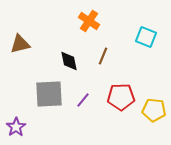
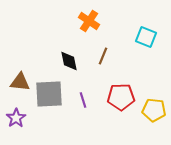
brown triangle: moved 38 px down; rotated 20 degrees clockwise
purple line: rotated 56 degrees counterclockwise
purple star: moved 9 px up
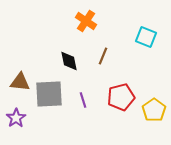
orange cross: moved 3 px left
red pentagon: rotated 12 degrees counterclockwise
yellow pentagon: rotated 30 degrees clockwise
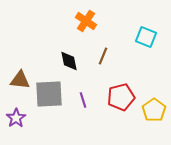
brown triangle: moved 2 px up
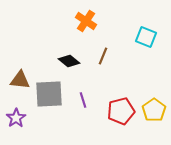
black diamond: rotated 40 degrees counterclockwise
red pentagon: moved 14 px down
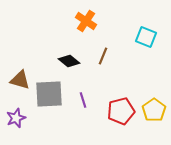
brown triangle: rotated 10 degrees clockwise
purple star: rotated 12 degrees clockwise
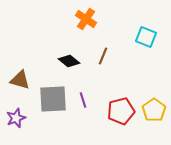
orange cross: moved 2 px up
gray square: moved 4 px right, 5 px down
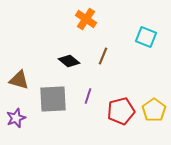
brown triangle: moved 1 px left
purple line: moved 5 px right, 4 px up; rotated 35 degrees clockwise
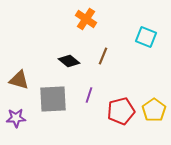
purple line: moved 1 px right, 1 px up
purple star: rotated 18 degrees clockwise
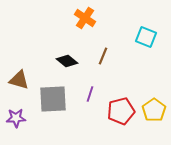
orange cross: moved 1 px left, 1 px up
black diamond: moved 2 px left
purple line: moved 1 px right, 1 px up
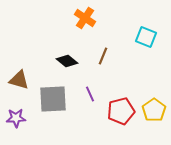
purple line: rotated 42 degrees counterclockwise
